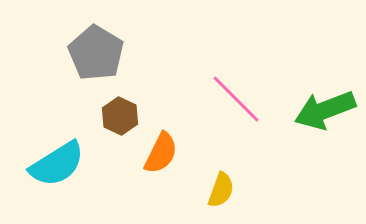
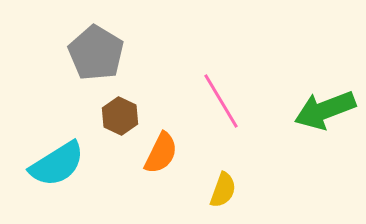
pink line: moved 15 px left, 2 px down; rotated 14 degrees clockwise
yellow semicircle: moved 2 px right
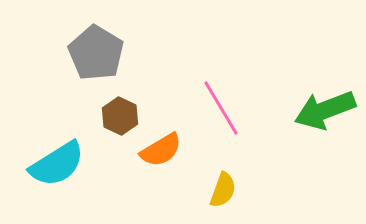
pink line: moved 7 px down
orange semicircle: moved 3 px up; rotated 33 degrees clockwise
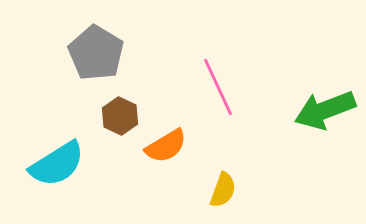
pink line: moved 3 px left, 21 px up; rotated 6 degrees clockwise
orange semicircle: moved 5 px right, 4 px up
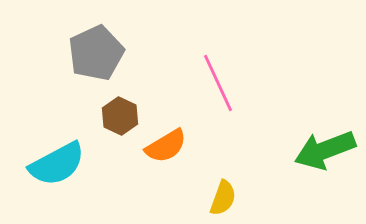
gray pentagon: rotated 16 degrees clockwise
pink line: moved 4 px up
green arrow: moved 40 px down
cyan semicircle: rotated 4 degrees clockwise
yellow semicircle: moved 8 px down
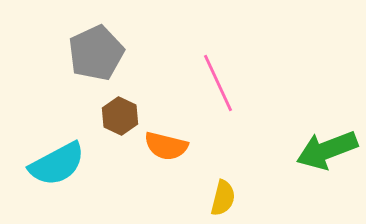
orange semicircle: rotated 45 degrees clockwise
green arrow: moved 2 px right
yellow semicircle: rotated 6 degrees counterclockwise
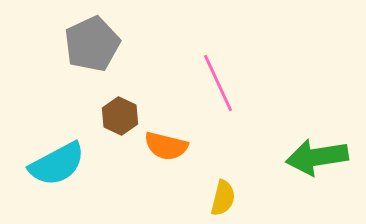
gray pentagon: moved 4 px left, 9 px up
green arrow: moved 10 px left, 7 px down; rotated 12 degrees clockwise
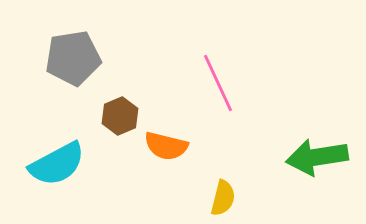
gray pentagon: moved 19 px left, 14 px down; rotated 16 degrees clockwise
brown hexagon: rotated 12 degrees clockwise
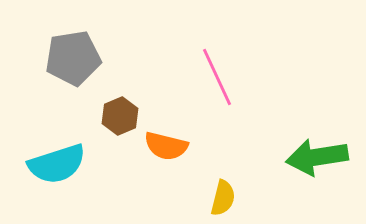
pink line: moved 1 px left, 6 px up
cyan semicircle: rotated 10 degrees clockwise
